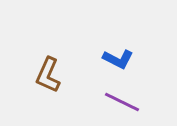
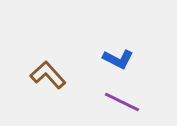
brown L-shape: rotated 114 degrees clockwise
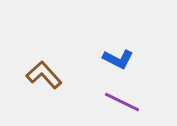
brown L-shape: moved 4 px left
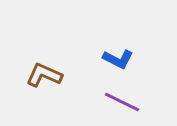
brown L-shape: rotated 24 degrees counterclockwise
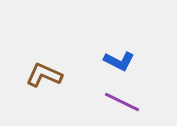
blue L-shape: moved 1 px right, 2 px down
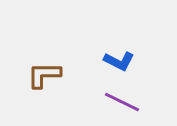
brown L-shape: rotated 24 degrees counterclockwise
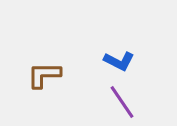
purple line: rotated 30 degrees clockwise
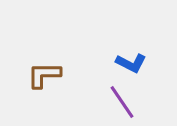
blue L-shape: moved 12 px right, 2 px down
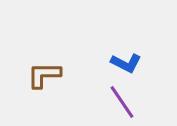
blue L-shape: moved 5 px left
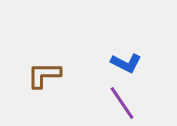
purple line: moved 1 px down
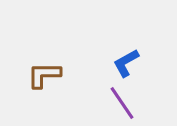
blue L-shape: rotated 124 degrees clockwise
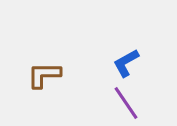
purple line: moved 4 px right
